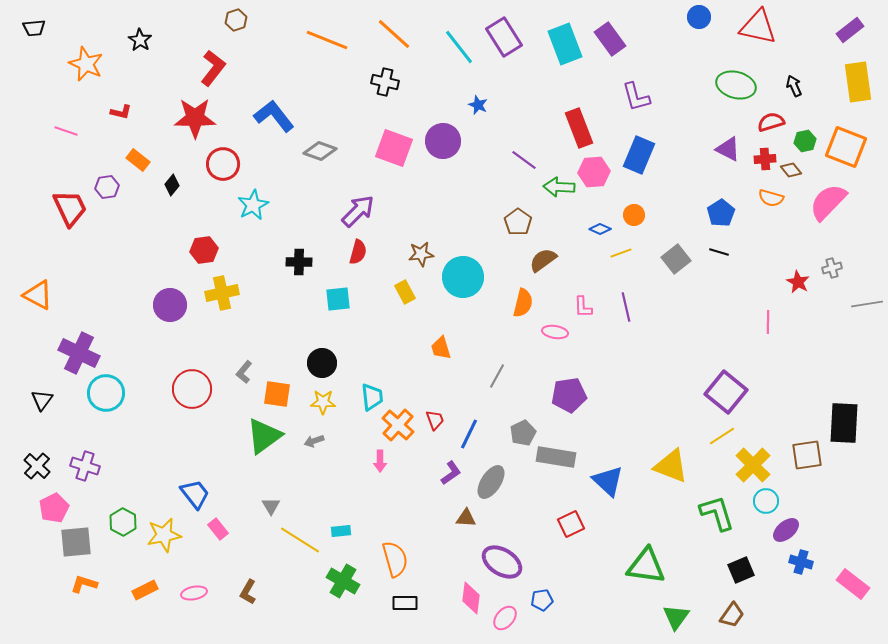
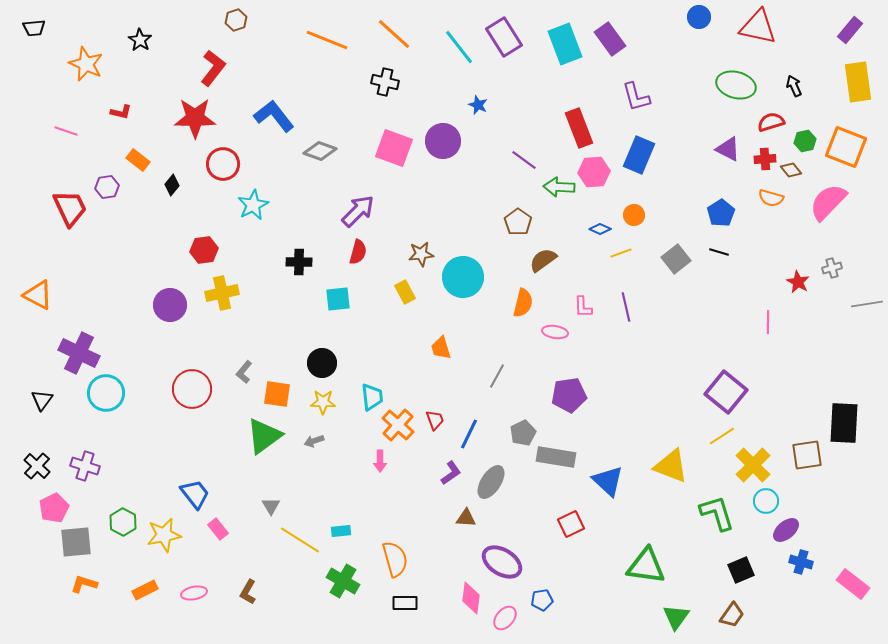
purple rectangle at (850, 30): rotated 12 degrees counterclockwise
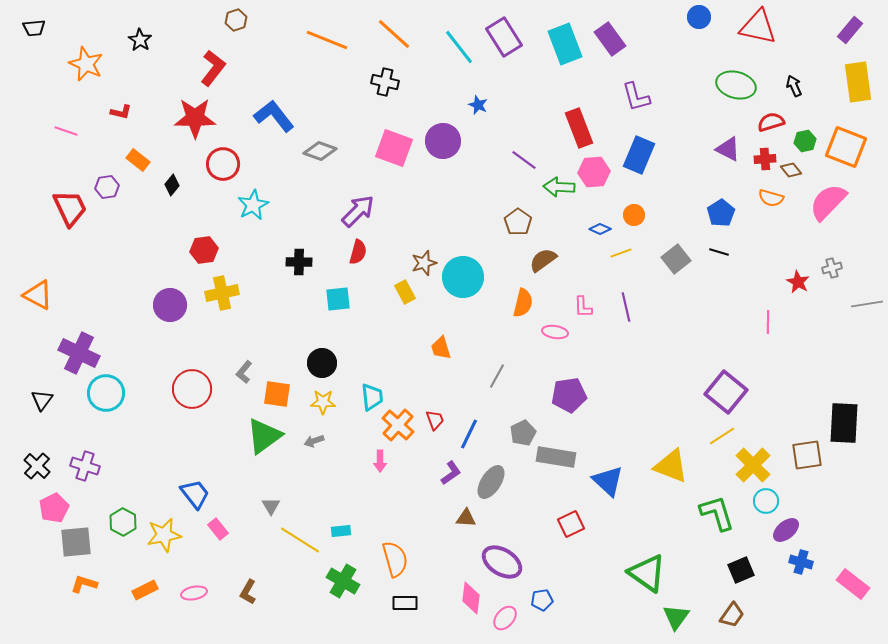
brown star at (421, 254): moved 3 px right, 9 px down; rotated 10 degrees counterclockwise
green triangle at (646, 566): moved 1 px right, 7 px down; rotated 27 degrees clockwise
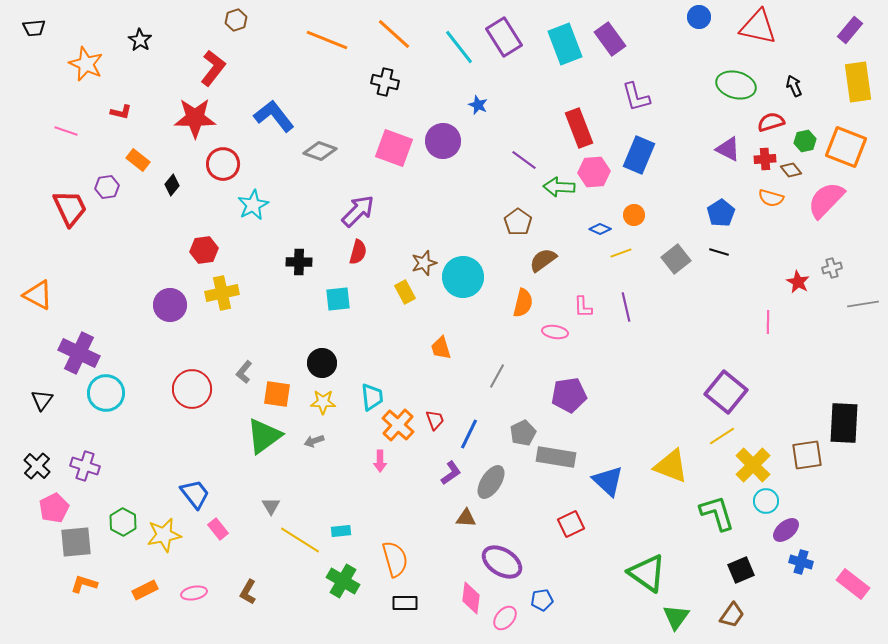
pink semicircle at (828, 202): moved 2 px left, 2 px up
gray line at (867, 304): moved 4 px left
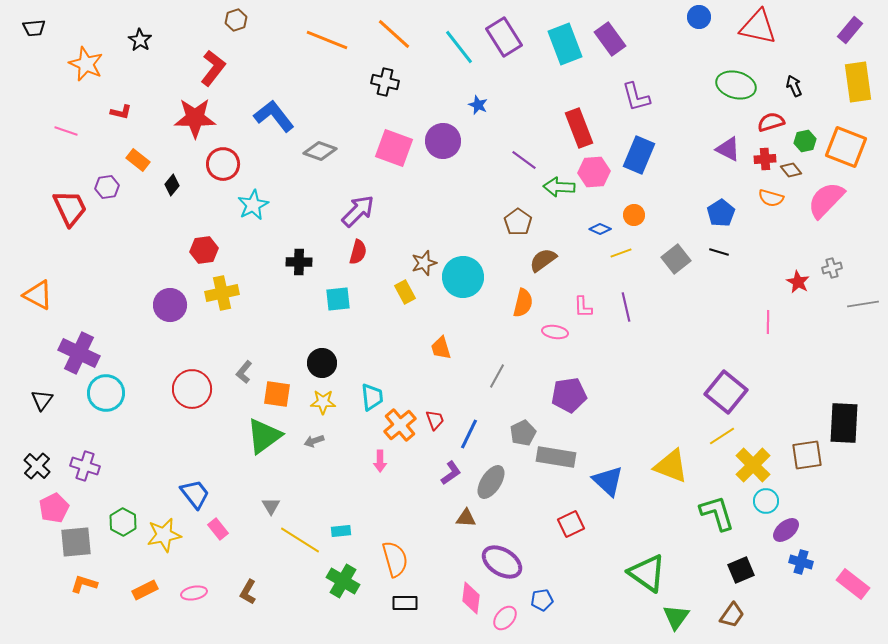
orange cross at (398, 425): moved 2 px right; rotated 8 degrees clockwise
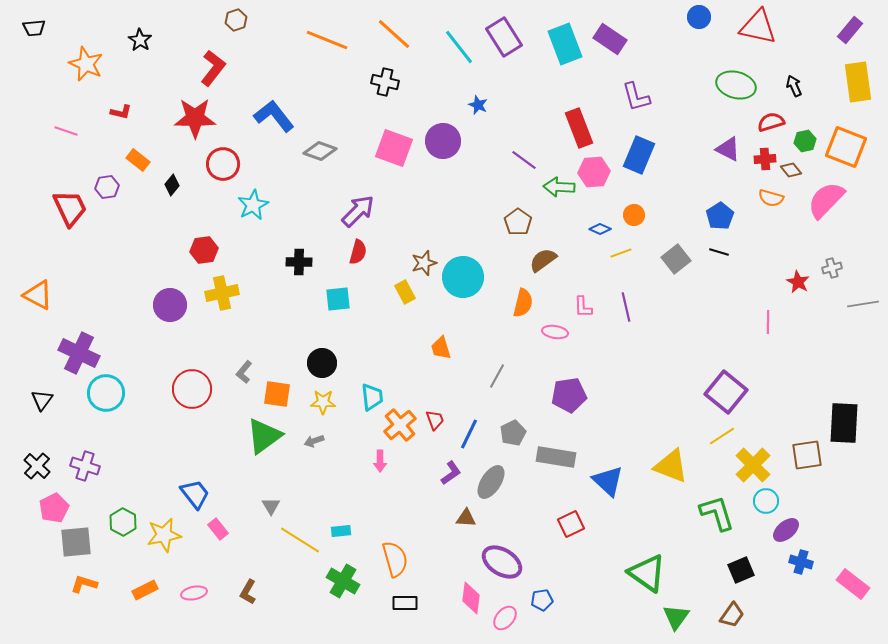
purple rectangle at (610, 39): rotated 20 degrees counterclockwise
blue pentagon at (721, 213): moved 1 px left, 3 px down
gray pentagon at (523, 433): moved 10 px left
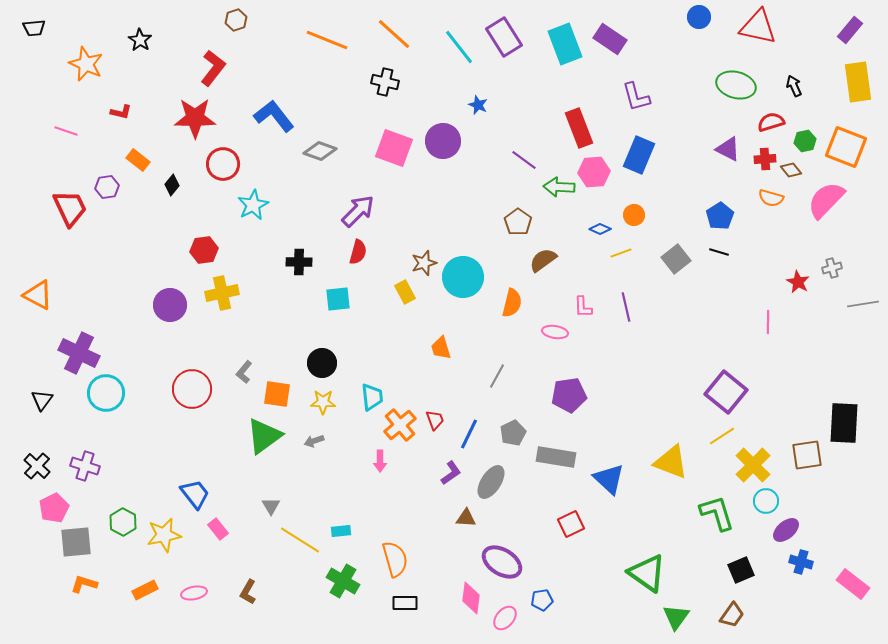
orange semicircle at (523, 303): moved 11 px left
yellow triangle at (671, 466): moved 4 px up
blue triangle at (608, 481): moved 1 px right, 2 px up
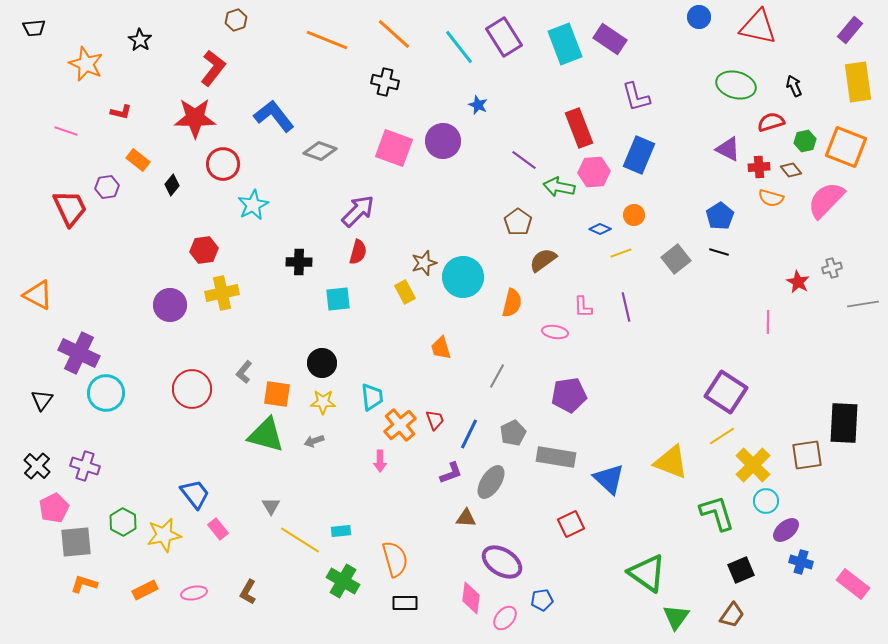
red cross at (765, 159): moved 6 px left, 8 px down
green arrow at (559, 187): rotated 8 degrees clockwise
purple square at (726, 392): rotated 6 degrees counterclockwise
green triangle at (264, 436): moved 2 px right, 1 px up; rotated 51 degrees clockwise
purple L-shape at (451, 473): rotated 15 degrees clockwise
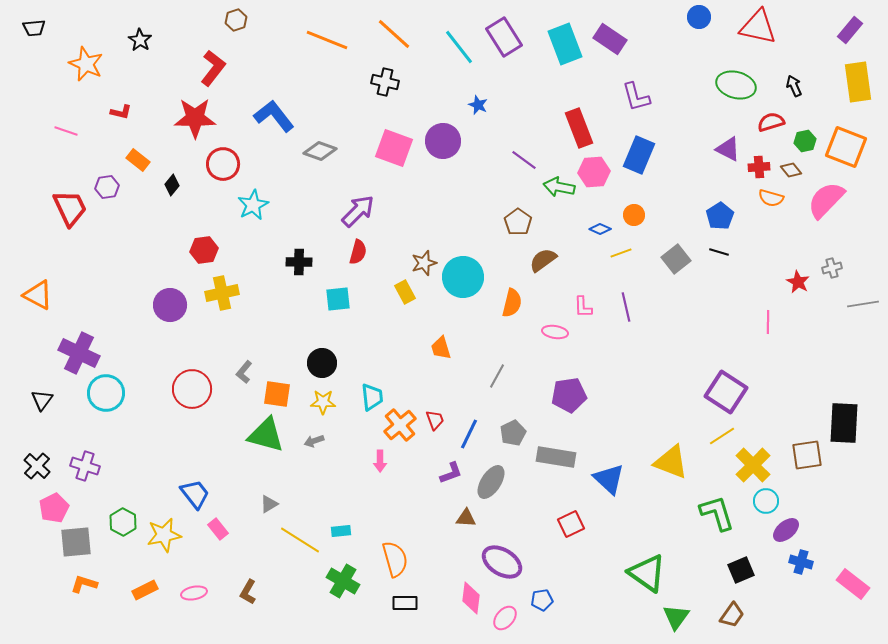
gray triangle at (271, 506): moved 2 px left, 2 px up; rotated 30 degrees clockwise
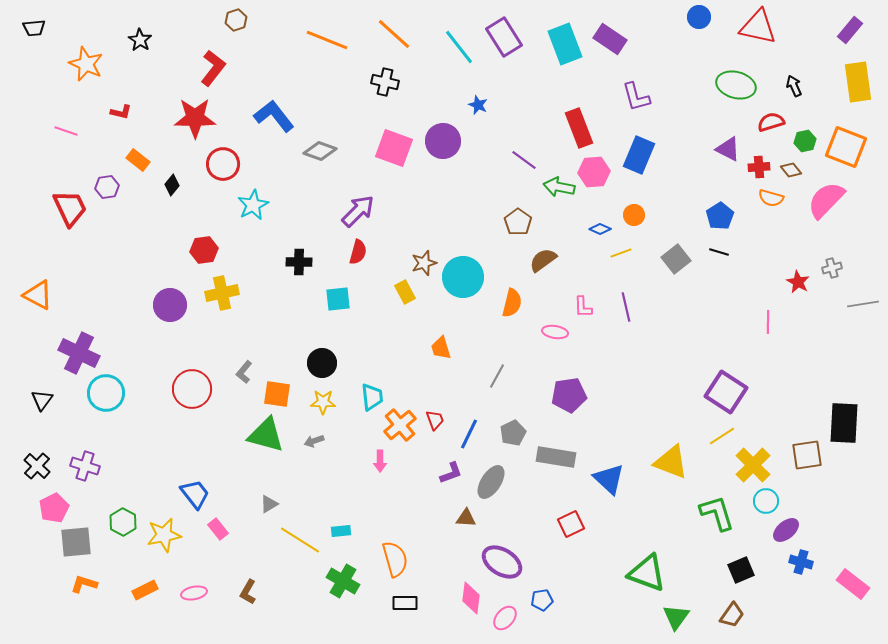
green triangle at (647, 573): rotated 15 degrees counterclockwise
